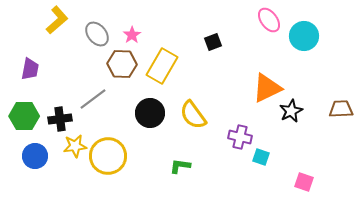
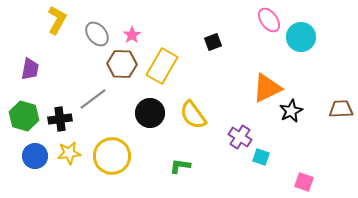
yellow L-shape: rotated 20 degrees counterclockwise
cyan circle: moved 3 px left, 1 px down
green hexagon: rotated 16 degrees clockwise
purple cross: rotated 20 degrees clockwise
yellow star: moved 6 px left, 7 px down
yellow circle: moved 4 px right
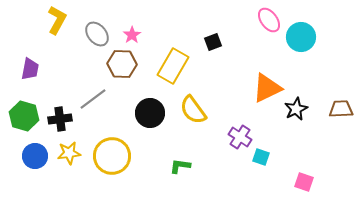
yellow rectangle: moved 11 px right
black star: moved 5 px right, 2 px up
yellow semicircle: moved 5 px up
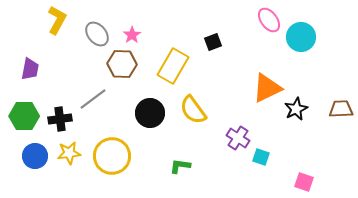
green hexagon: rotated 16 degrees counterclockwise
purple cross: moved 2 px left, 1 px down
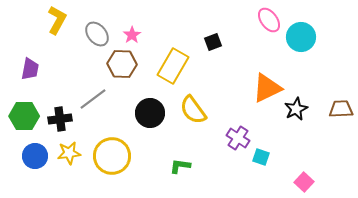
pink square: rotated 24 degrees clockwise
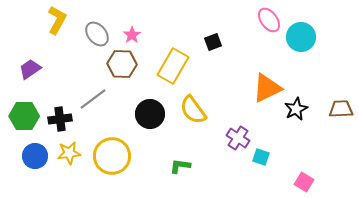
purple trapezoid: rotated 135 degrees counterclockwise
black circle: moved 1 px down
pink square: rotated 12 degrees counterclockwise
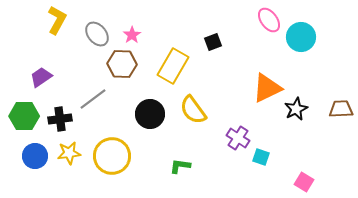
purple trapezoid: moved 11 px right, 8 px down
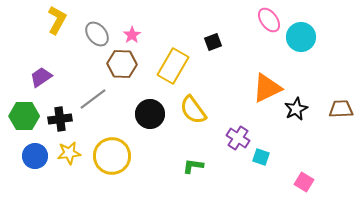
green L-shape: moved 13 px right
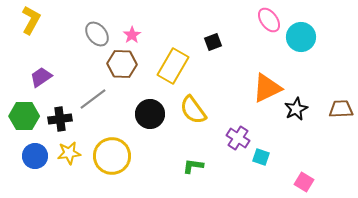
yellow L-shape: moved 26 px left
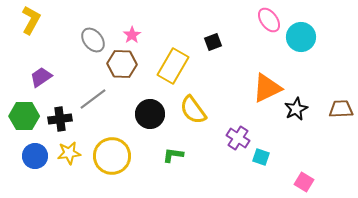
gray ellipse: moved 4 px left, 6 px down
green L-shape: moved 20 px left, 11 px up
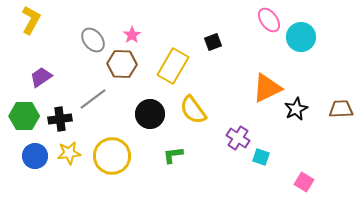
green L-shape: rotated 15 degrees counterclockwise
